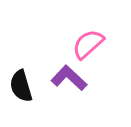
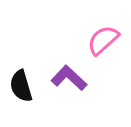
pink semicircle: moved 15 px right, 4 px up
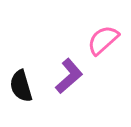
purple L-shape: moved 2 px up; rotated 96 degrees clockwise
